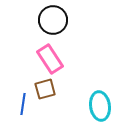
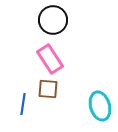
brown square: moved 3 px right; rotated 20 degrees clockwise
cyan ellipse: rotated 8 degrees counterclockwise
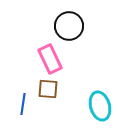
black circle: moved 16 px right, 6 px down
pink rectangle: rotated 8 degrees clockwise
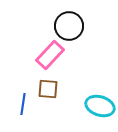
pink rectangle: moved 4 px up; rotated 68 degrees clockwise
cyan ellipse: rotated 56 degrees counterclockwise
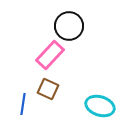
brown square: rotated 20 degrees clockwise
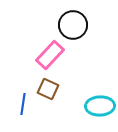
black circle: moved 4 px right, 1 px up
cyan ellipse: rotated 20 degrees counterclockwise
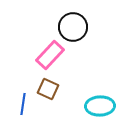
black circle: moved 2 px down
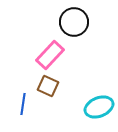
black circle: moved 1 px right, 5 px up
brown square: moved 3 px up
cyan ellipse: moved 1 px left, 1 px down; rotated 20 degrees counterclockwise
